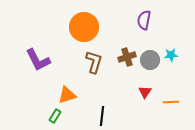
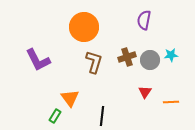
orange triangle: moved 3 px right, 3 px down; rotated 48 degrees counterclockwise
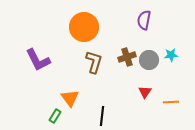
gray circle: moved 1 px left
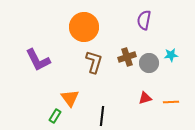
gray circle: moved 3 px down
red triangle: moved 6 px down; rotated 40 degrees clockwise
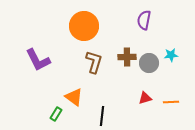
orange circle: moved 1 px up
brown cross: rotated 18 degrees clockwise
orange triangle: moved 4 px right, 1 px up; rotated 18 degrees counterclockwise
green rectangle: moved 1 px right, 2 px up
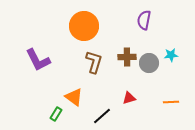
red triangle: moved 16 px left
black line: rotated 42 degrees clockwise
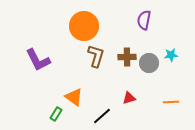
brown L-shape: moved 2 px right, 6 px up
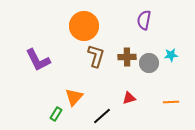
orange triangle: rotated 36 degrees clockwise
